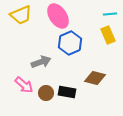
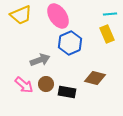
yellow rectangle: moved 1 px left, 1 px up
gray arrow: moved 1 px left, 2 px up
brown circle: moved 9 px up
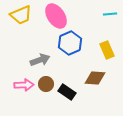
pink ellipse: moved 2 px left
yellow rectangle: moved 16 px down
brown diamond: rotated 10 degrees counterclockwise
pink arrow: rotated 42 degrees counterclockwise
black rectangle: rotated 24 degrees clockwise
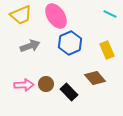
cyan line: rotated 32 degrees clockwise
gray arrow: moved 10 px left, 14 px up
brown diamond: rotated 45 degrees clockwise
black rectangle: moved 2 px right; rotated 12 degrees clockwise
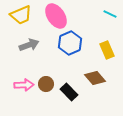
gray arrow: moved 1 px left, 1 px up
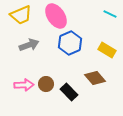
yellow rectangle: rotated 36 degrees counterclockwise
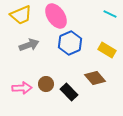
pink arrow: moved 2 px left, 3 px down
